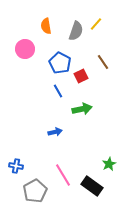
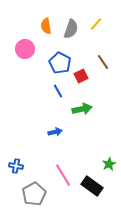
gray semicircle: moved 5 px left, 2 px up
gray pentagon: moved 1 px left, 3 px down
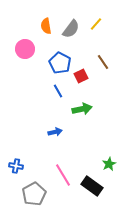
gray semicircle: rotated 18 degrees clockwise
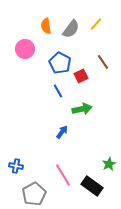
blue arrow: moved 7 px right; rotated 40 degrees counterclockwise
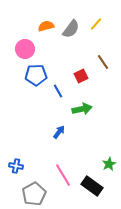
orange semicircle: rotated 84 degrees clockwise
blue pentagon: moved 24 px left, 12 px down; rotated 30 degrees counterclockwise
blue arrow: moved 3 px left
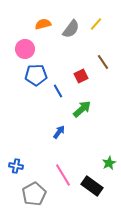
orange semicircle: moved 3 px left, 2 px up
green arrow: rotated 30 degrees counterclockwise
green star: moved 1 px up
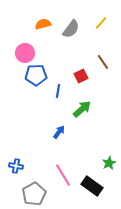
yellow line: moved 5 px right, 1 px up
pink circle: moved 4 px down
blue line: rotated 40 degrees clockwise
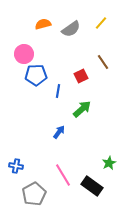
gray semicircle: rotated 18 degrees clockwise
pink circle: moved 1 px left, 1 px down
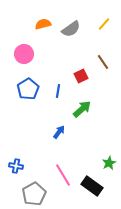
yellow line: moved 3 px right, 1 px down
blue pentagon: moved 8 px left, 14 px down; rotated 30 degrees counterclockwise
